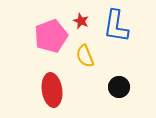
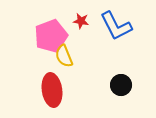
red star: rotated 14 degrees counterclockwise
blue L-shape: rotated 36 degrees counterclockwise
yellow semicircle: moved 21 px left
black circle: moved 2 px right, 2 px up
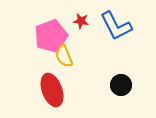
red ellipse: rotated 12 degrees counterclockwise
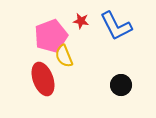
red ellipse: moved 9 px left, 11 px up
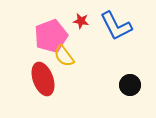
yellow semicircle: rotated 15 degrees counterclockwise
black circle: moved 9 px right
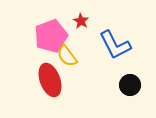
red star: rotated 21 degrees clockwise
blue L-shape: moved 1 px left, 19 px down
yellow semicircle: moved 3 px right
red ellipse: moved 7 px right, 1 px down
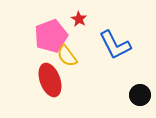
red star: moved 2 px left, 2 px up
black circle: moved 10 px right, 10 px down
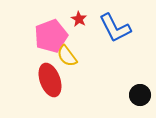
blue L-shape: moved 17 px up
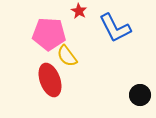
red star: moved 8 px up
pink pentagon: moved 2 px left, 2 px up; rotated 24 degrees clockwise
